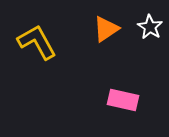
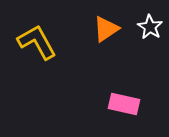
pink rectangle: moved 1 px right, 4 px down
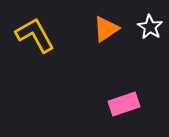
yellow L-shape: moved 2 px left, 7 px up
pink rectangle: rotated 32 degrees counterclockwise
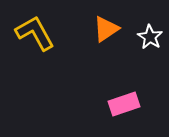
white star: moved 10 px down
yellow L-shape: moved 2 px up
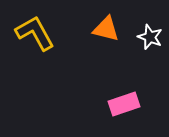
orange triangle: rotated 48 degrees clockwise
white star: rotated 10 degrees counterclockwise
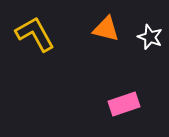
yellow L-shape: moved 1 px down
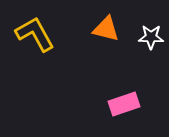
white star: moved 1 px right; rotated 20 degrees counterclockwise
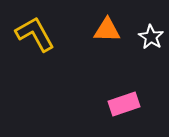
orange triangle: moved 1 px right, 1 px down; rotated 12 degrees counterclockwise
white star: rotated 30 degrees clockwise
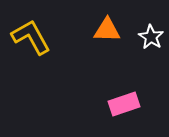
yellow L-shape: moved 4 px left, 3 px down
